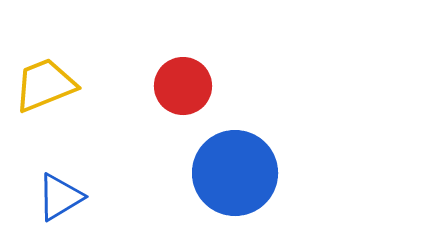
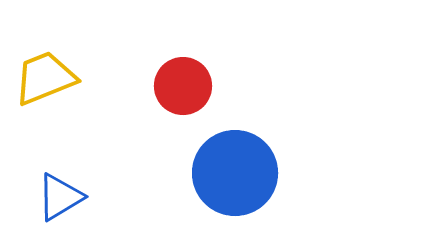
yellow trapezoid: moved 7 px up
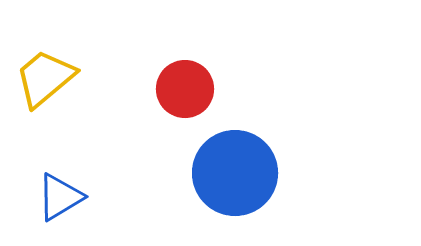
yellow trapezoid: rotated 18 degrees counterclockwise
red circle: moved 2 px right, 3 px down
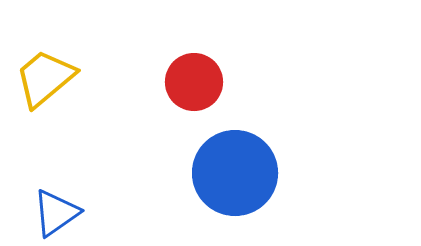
red circle: moved 9 px right, 7 px up
blue triangle: moved 4 px left, 16 px down; rotated 4 degrees counterclockwise
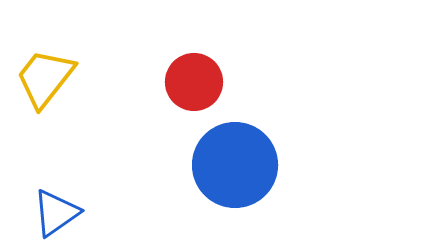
yellow trapezoid: rotated 12 degrees counterclockwise
blue circle: moved 8 px up
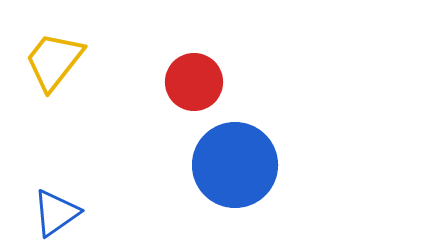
yellow trapezoid: moved 9 px right, 17 px up
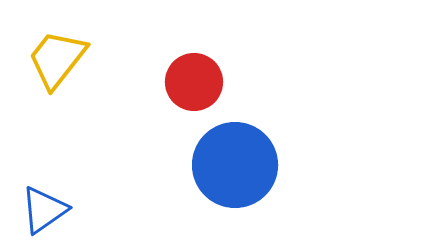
yellow trapezoid: moved 3 px right, 2 px up
blue triangle: moved 12 px left, 3 px up
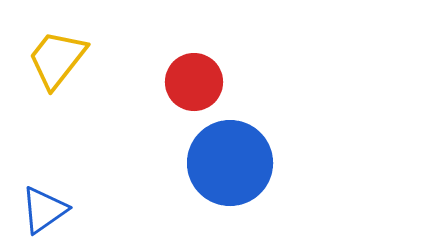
blue circle: moved 5 px left, 2 px up
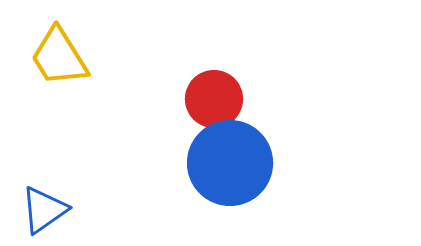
yellow trapezoid: moved 2 px right, 2 px up; rotated 70 degrees counterclockwise
red circle: moved 20 px right, 17 px down
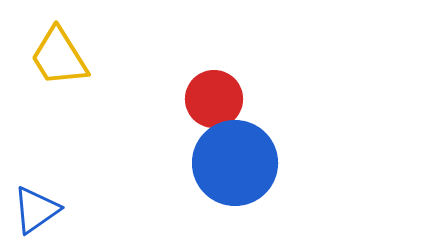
blue circle: moved 5 px right
blue triangle: moved 8 px left
